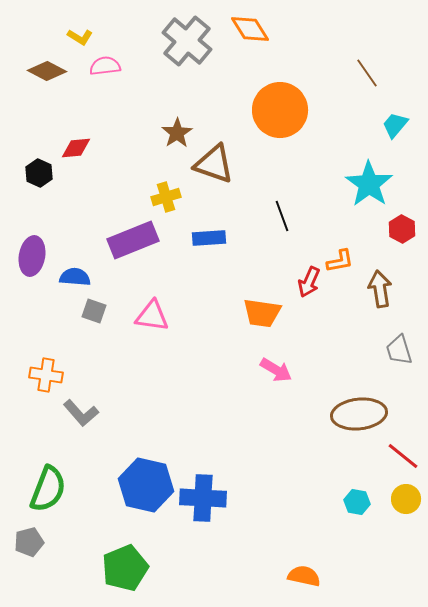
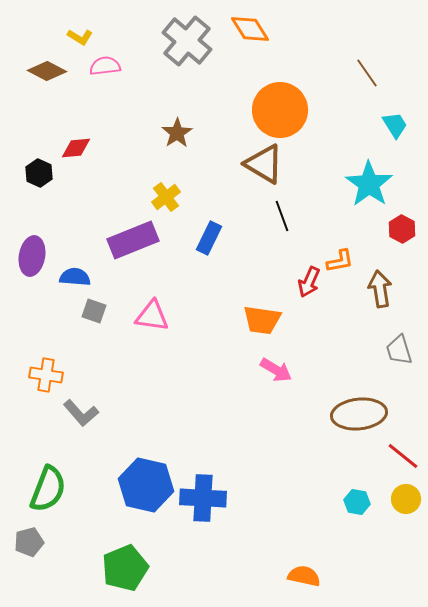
cyan trapezoid: rotated 108 degrees clockwise
brown triangle: moved 50 px right; rotated 12 degrees clockwise
yellow cross: rotated 20 degrees counterclockwise
blue rectangle: rotated 60 degrees counterclockwise
orange trapezoid: moved 7 px down
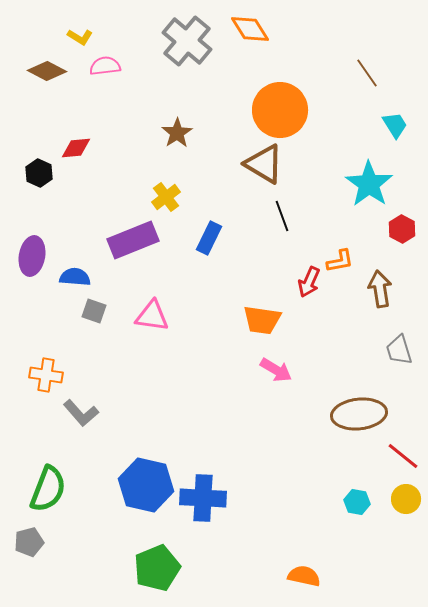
green pentagon: moved 32 px right
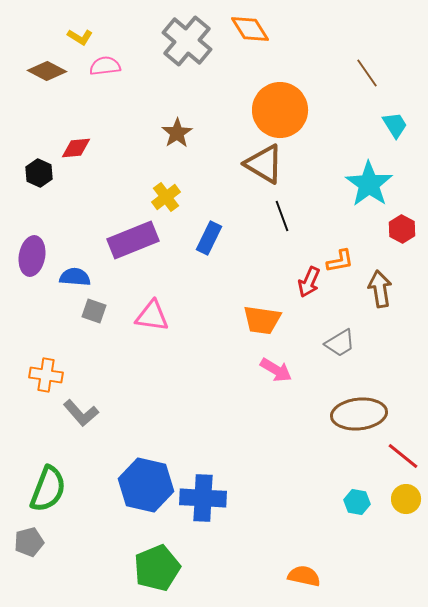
gray trapezoid: moved 59 px left, 7 px up; rotated 104 degrees counterclockwise
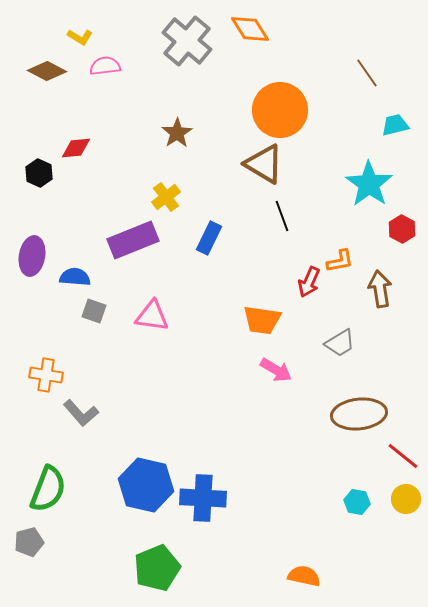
cyan trapezoid: rotated 72 degrees counterclockwise
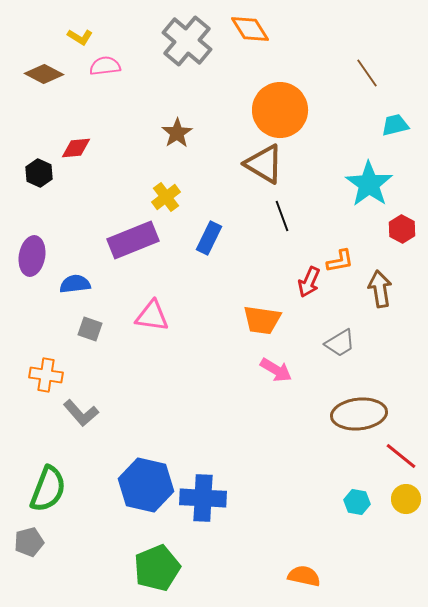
brown diamond: moved 3 px left, 3 px down
blue semicircle: moved 7 px down; rotated 12 degrees counterclockwise
gray square: moved 4 px left, 18 px down
red line: moved 2 px left
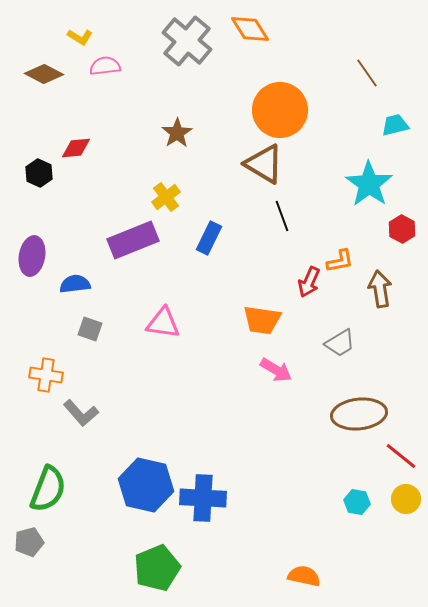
pink triangle: moved 11 px right, 7 px down
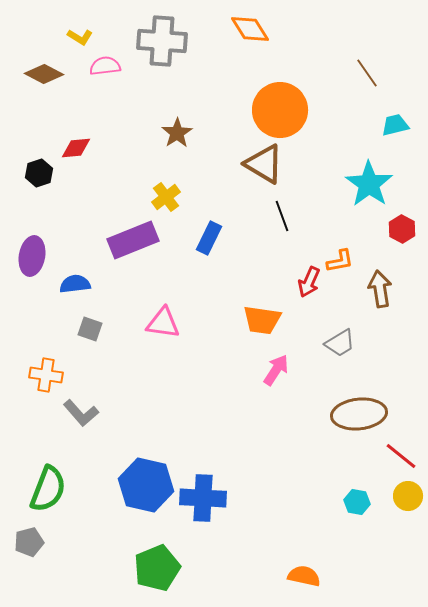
gray cross: moved 25 px left; rotated 36 degrees counterclockwise
black hexagon: rotated 16 degrees clockwise
pink arrow: rotated 88 degrees counterclockwise
yellow circle: moved 2 px right, 3 px up
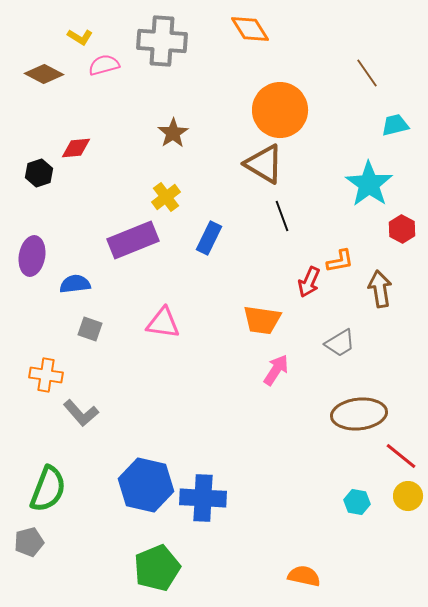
pink semicircle: moved 1 px left, 1 px up; rotated 8 degrees counterclockwise
brown star: moved 4 px left
